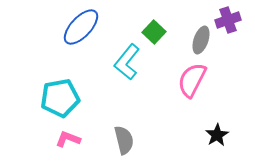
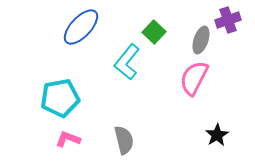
pink semicircle: moved 2 px right, 2 px up
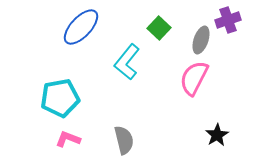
green square: moved 5 px right, 4 px up
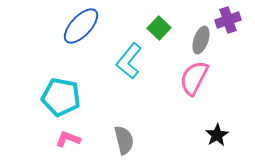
blue ellipse: moved 1 px up
cyan L-shape: moved 2 px right, 1 px up
cyan pentagon: moved 1 px right, 1 px up; rotated 21 degrees clockwise
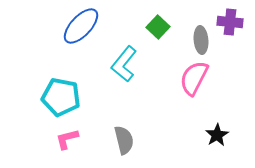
purple cross: moved 2 px right, 2 px down; rotated 25 degrees clockwise
green square: moved 1 px left, 1 px up
gray ellipse: rotated 24 degrees counterclockwise
cyan L-shape: moved 5 px left, 3 px down
pink L-shape: moved 1 px left; rotated 35 degrees counterclockwise
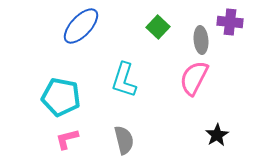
cyan L-shape: moved 16 px down; rotated 21 degrees counterclockwise
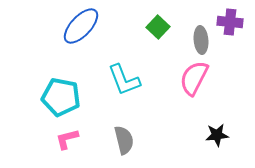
cyan L-shape: rotated 39 degrees counterclockwise
black star: rotated 25 degrees clockwise
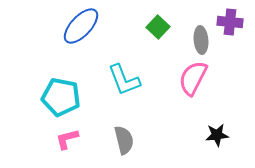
pink semicircle: moved 1 px left
